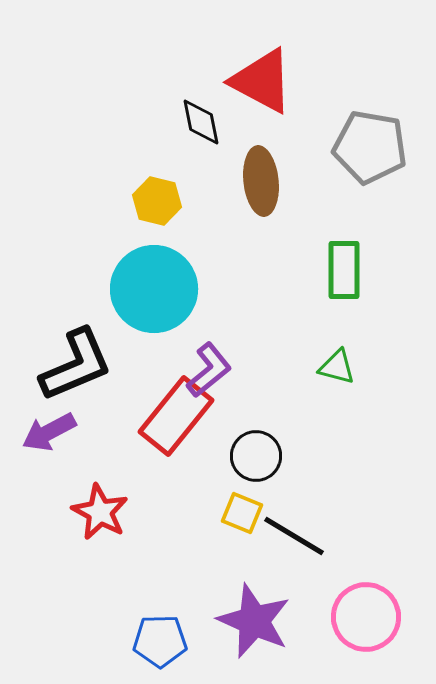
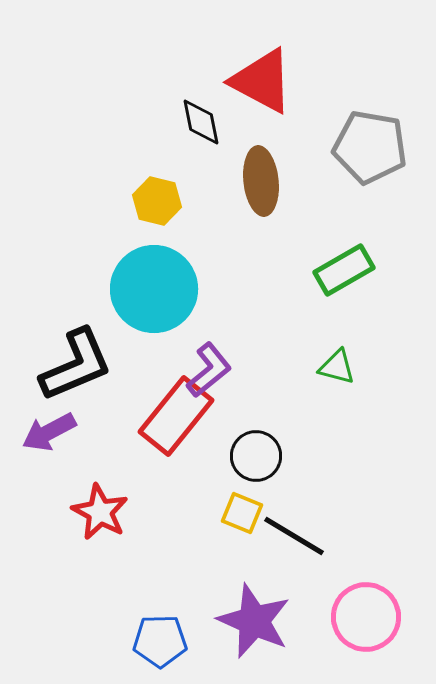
green rectangle: rotated 60 degrees clockwise
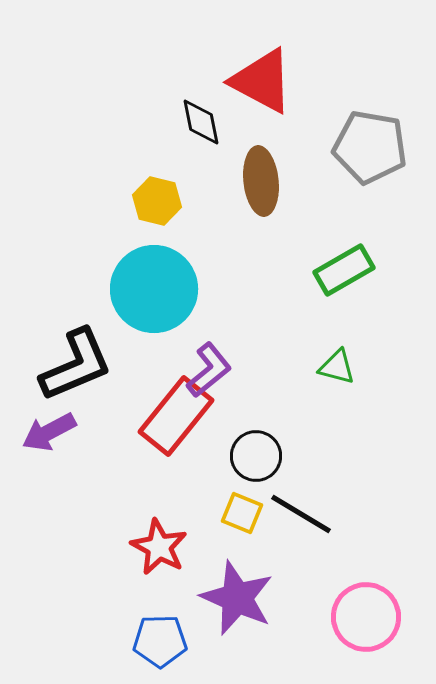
red star: moved 59 px right, 35 px down
black line: moved 7 px right, 22 px up
purple star: moved 17 px left, 23 px up
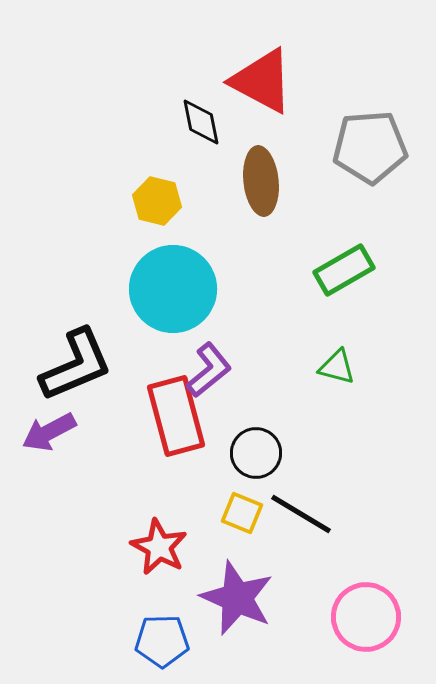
gray pentagon: rotated 14 degrees counterclockwise
cyan circle: moved 19 px right
red rectangle: rotated 54 degrees counterclockwise
black circle: moved 3 px up
blue pentagon: moved 2 px right
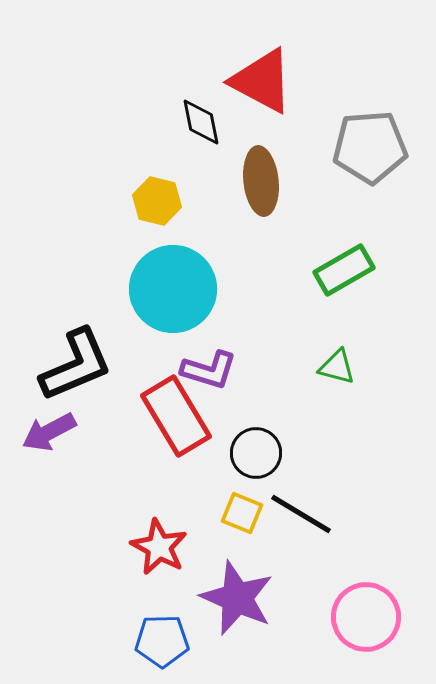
purple L-shape: rotated 56 degrees clockwise
red rectangle: rotated 16 degrees counterclockwise
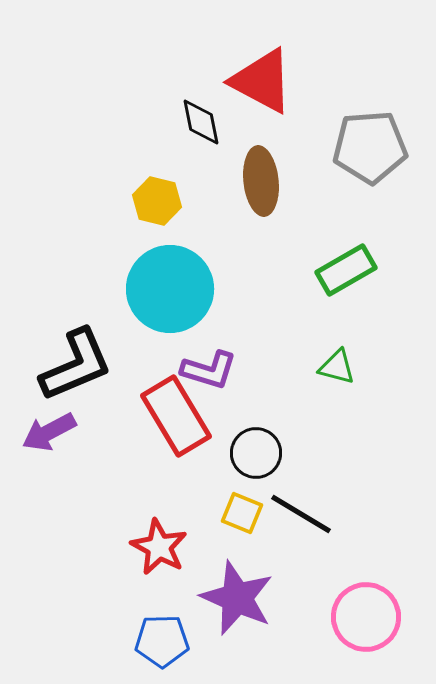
green rectangle: moved 2 px right
cyan circle: moved 3 px left
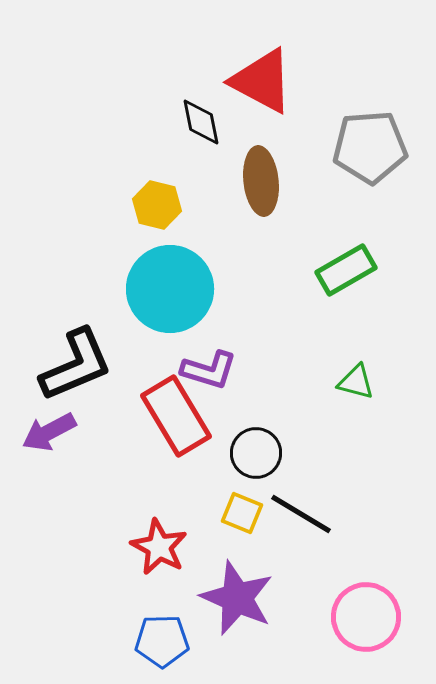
yellow hexagon: moved 4 px down
green triangle: moved 19 px right, 15 px down
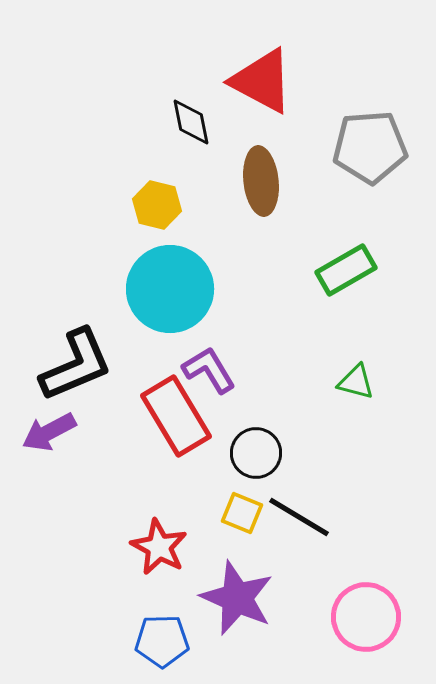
black diamond: moved 10 px left
purple L-shape: rotated 138 degrees counterclockwise
black line: moved 2 px left, 3 px down
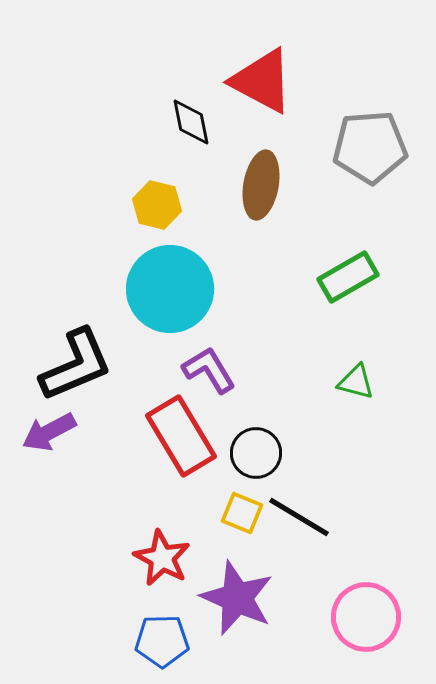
brown ellipse: moved 4 px down; rotated 16 degrees clockwise
green rectangle: moved 2 px right, 7 px down
red rectangle: moved 5 px right, 20 px down
red star: moved 3 px right, 11 px down
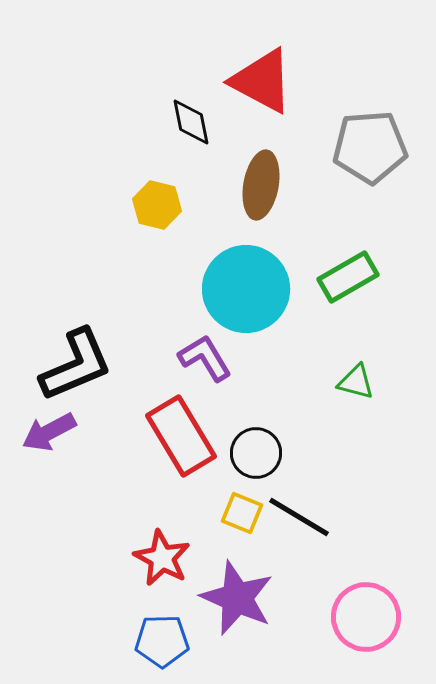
cyan circle: moved 76 px right
purple L-shape: moved 4 px left, 12 px up
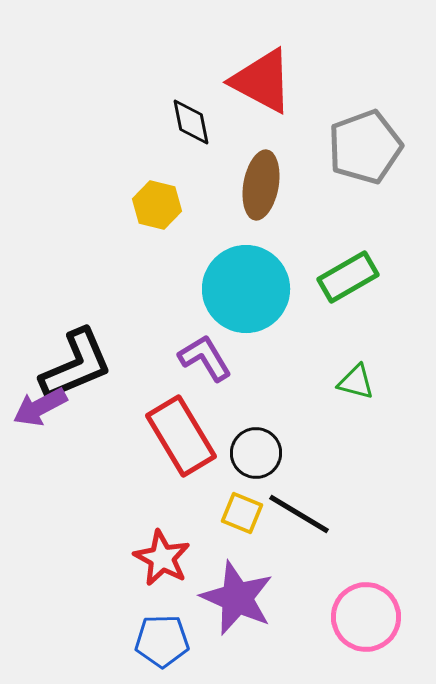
gray pentagon: moved 5 px left; rotated 16 degrees counterclockwise
purple arrow: moved 9 px left, 25 px up
black line: moved 3 px up
